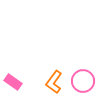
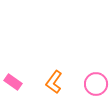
pink circle: moved 13 px right, 3 px down
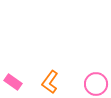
orange L-shape: moved 4 px left
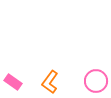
pink circle: moved 3 px up
